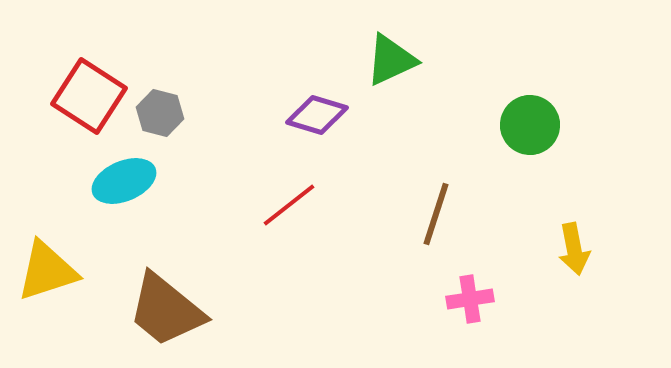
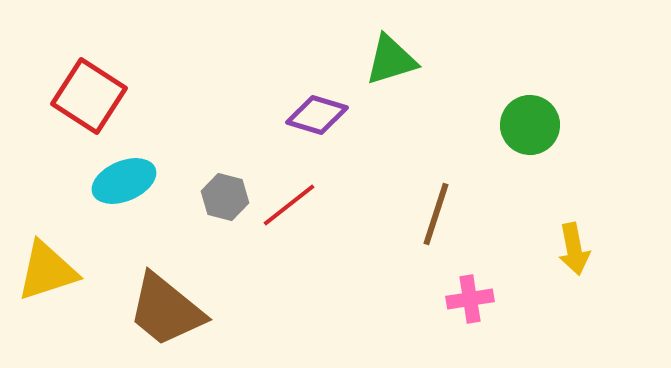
green triangle: rotated 8 degrees clockwise
gray hexagon: moved 65 px right, 84 px down
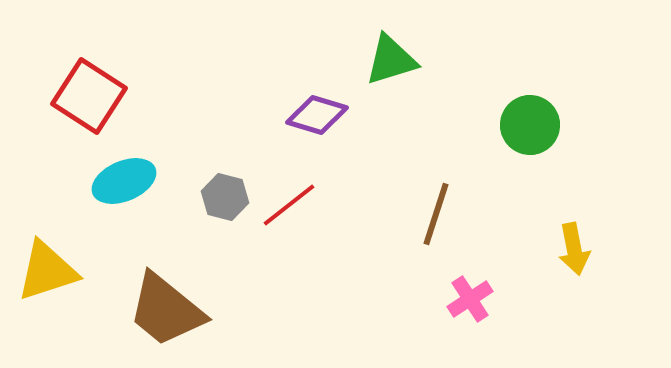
pink cross: rotated 24 degrees counterclockwise
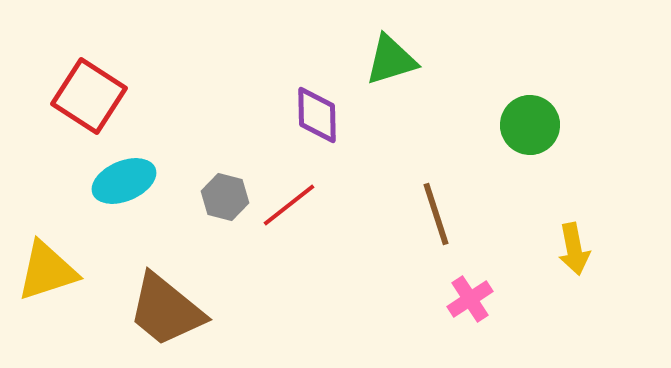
purple diamond: rotated 72 degrees clockwise
brown line: rotated 36 degrees counterclockwise
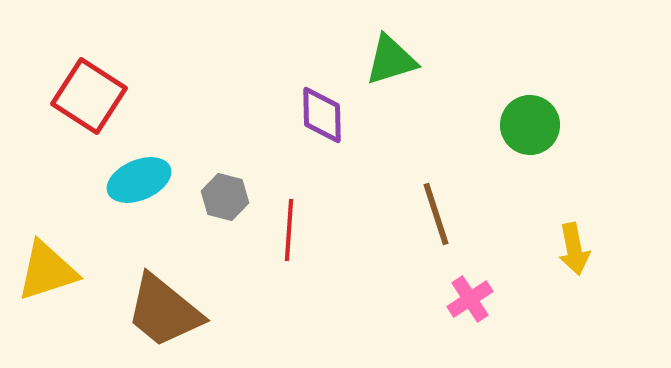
purple diamond: moved 5 px right
cyan ellipse: moved 15 px right, 1 px up
red line: moved 25 px down; rotated 48 degrees counterclockwise
brown trapezoid: moved 2 px left, 1 px down
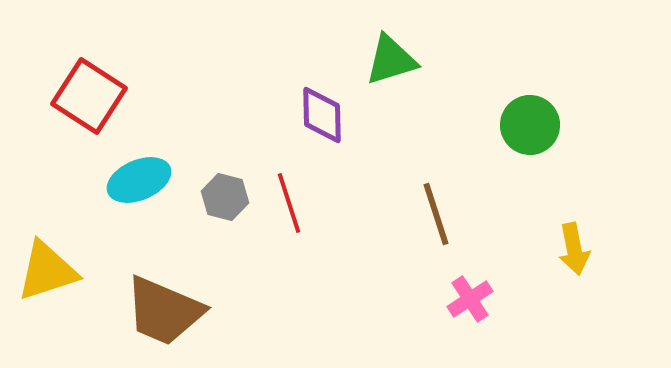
red line: moved 27 px up; rotated 22 degrees counterclockwise
brown trapezoid: rotated 16 degrees counterclockwise
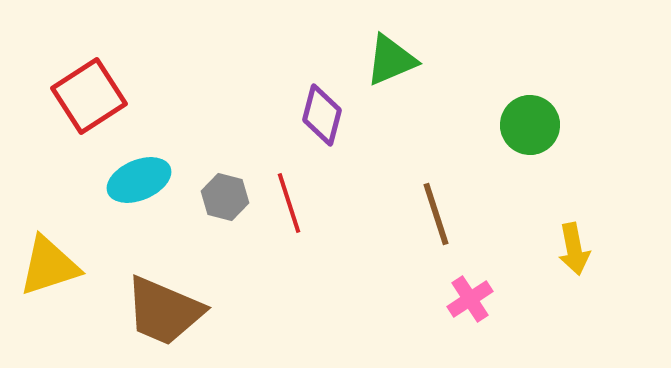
green triangle: rotated 6 degrees counterclockwise
red square: rotated 24 degrees clockwise
purple diamond: rotated 16 degrees clockwise
yellow triangle: moved 2 px right, 5 px up
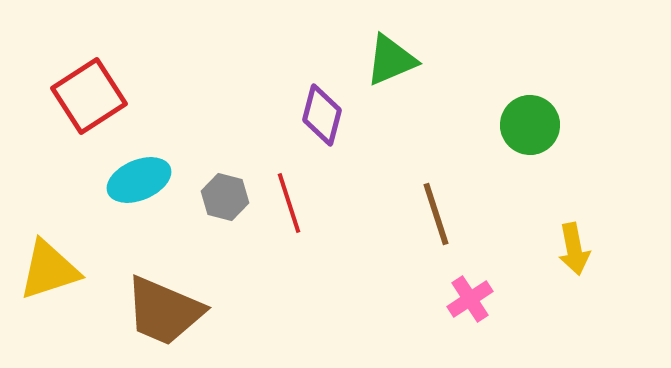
yellow triangle: moved 4 px down
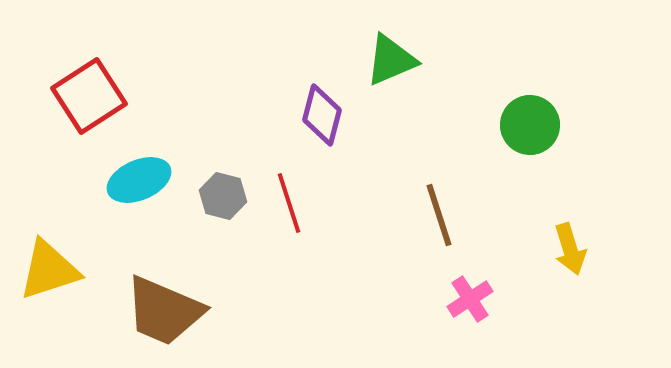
gray hexagon: moved 2 px left, 1 px up
brown line: moved 3 px right, 1 px down
yellow arrow: moved 4 px left; rotated 6 degrees counterclockwise
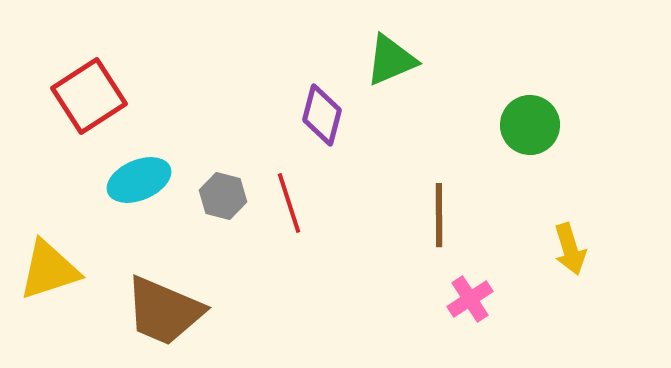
brown line: rotated 18 degrees clockwise
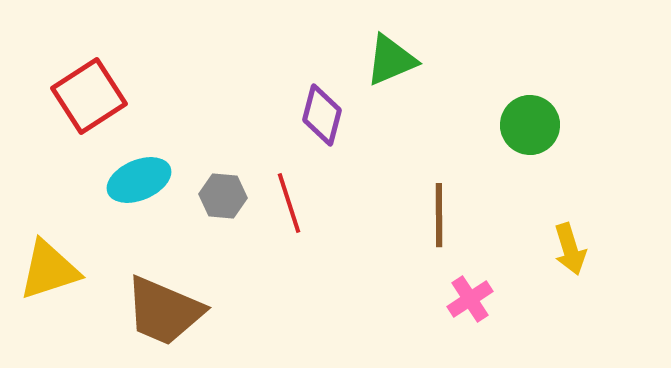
gray hexagon: rotated 9 degrees counterclockwise
